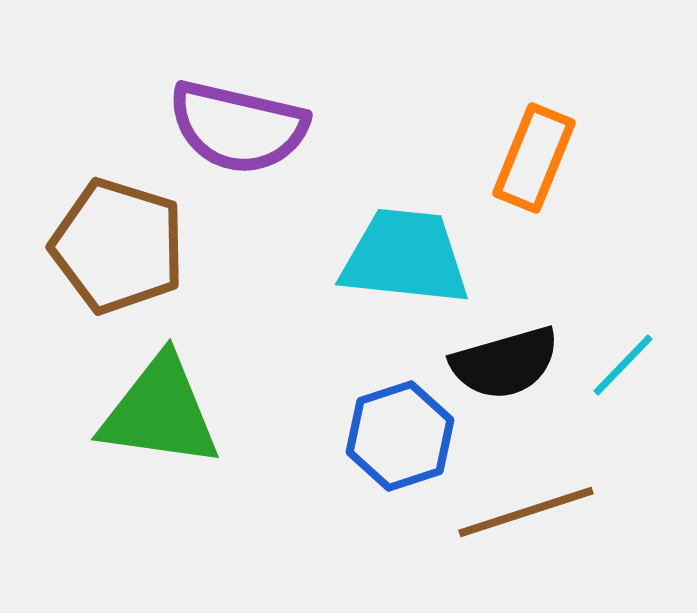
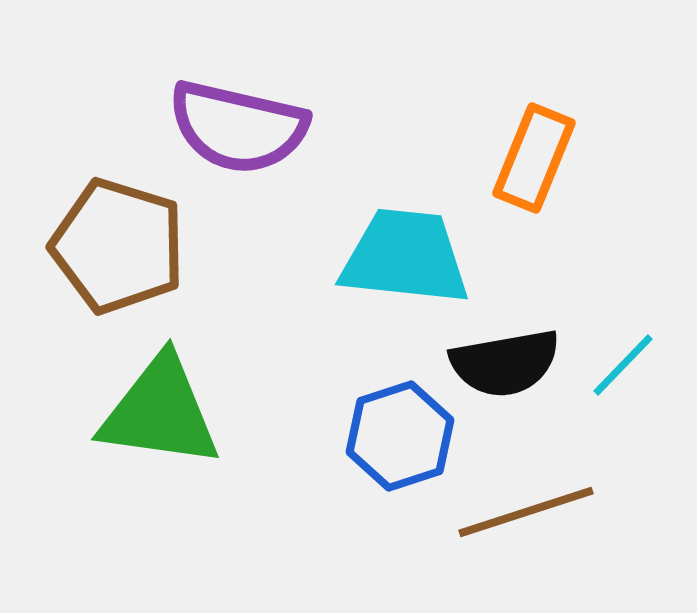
black semicircle: rotated 6 degrees clockwise
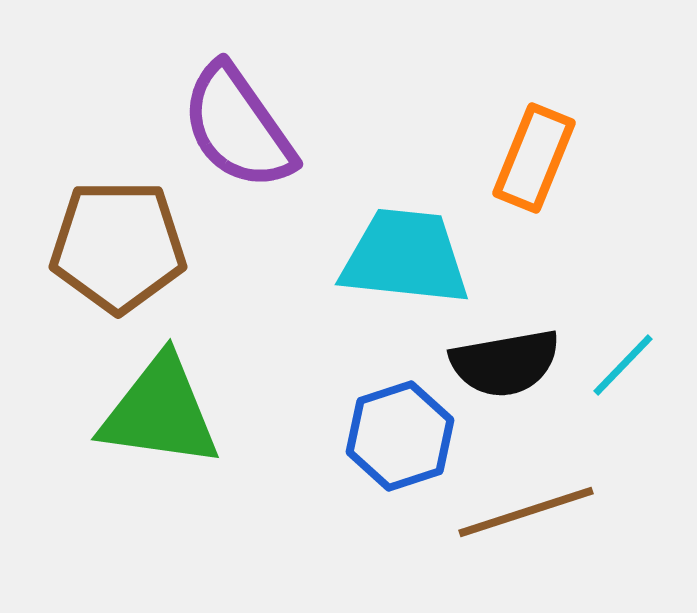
purple semicircle: rotated 42 degrees clockwise
brown pentagon: rotated 17 degrees counterclockwise
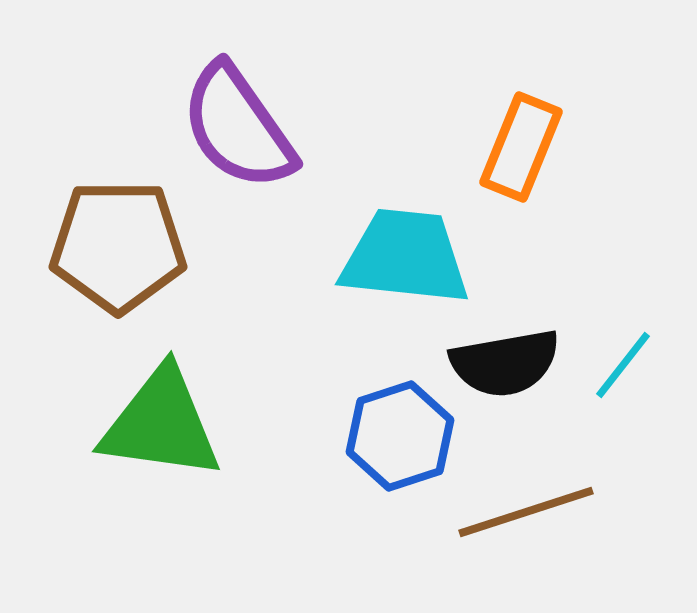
orange rectangle: moved 13 px left, 11 px up
cyan line: rotated 6 degrees counterclockwise
green triangle: moved 1 px right, 12 px down
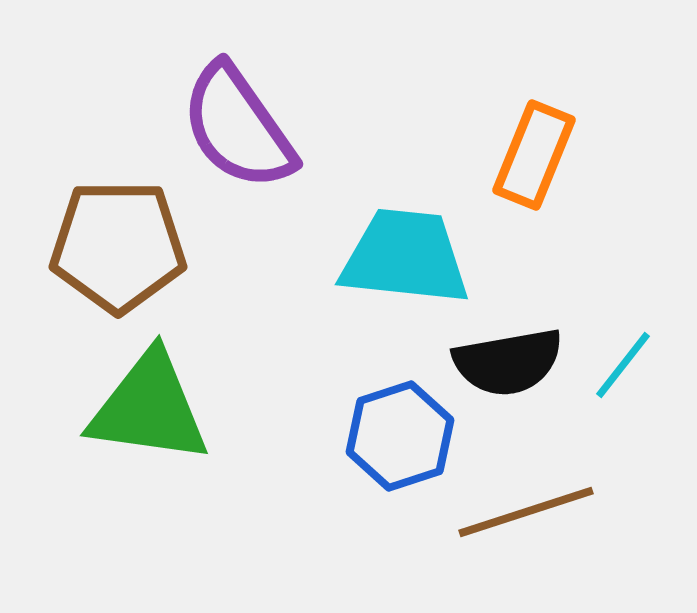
orange rectangle: moved 13 px right, 8 px down
black semicircle: moved 3 px right, 1 px up
green triangle: moved 12 px left, 16 px up
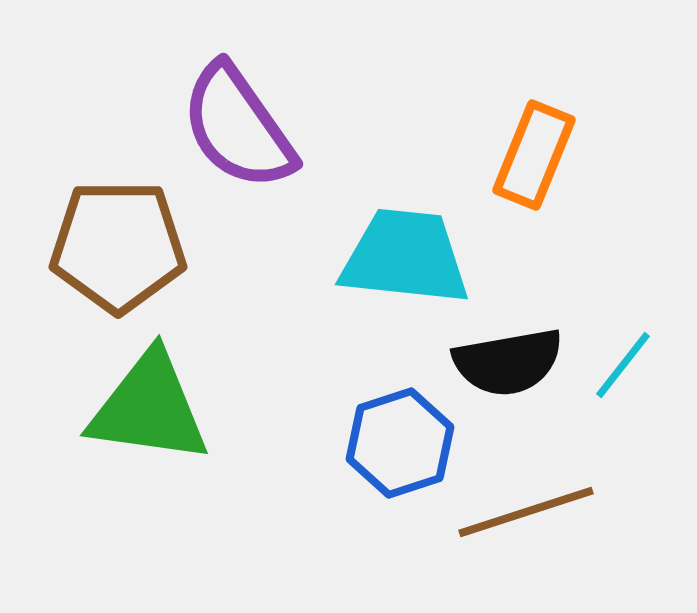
blue hexagon: moved 7 px down
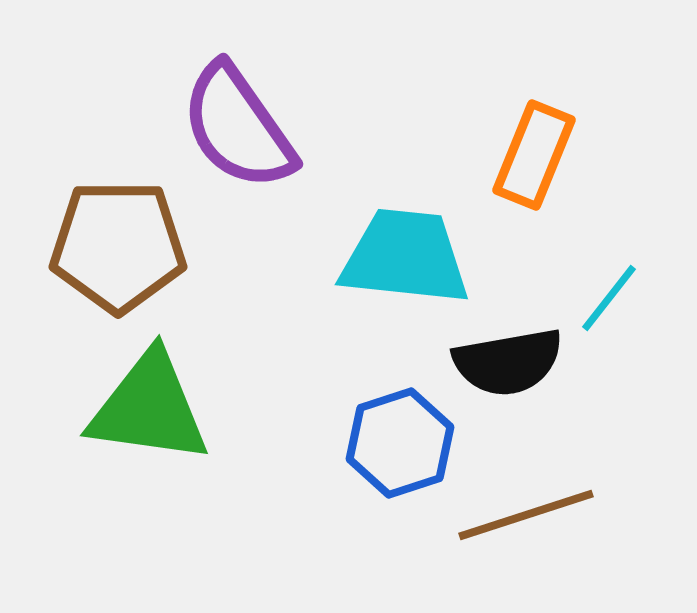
cyan line: moved 14 px left, 67 px up
brown line: moved 3 px down
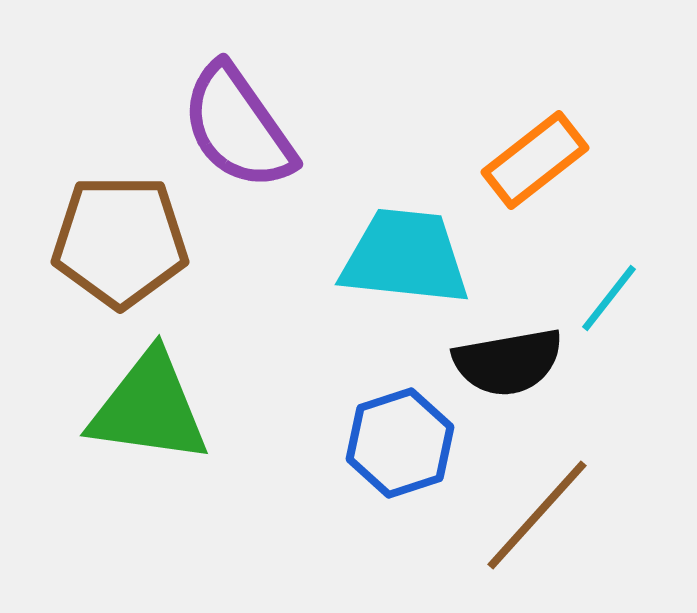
orange rectangle: moved 1 px right, 5 px down; rotated 30 degrees clockwise
brown pentagon: moved 2 px right, 5 px up
brown line: moved 11 px right; rotated 30 degrees counterclockwise
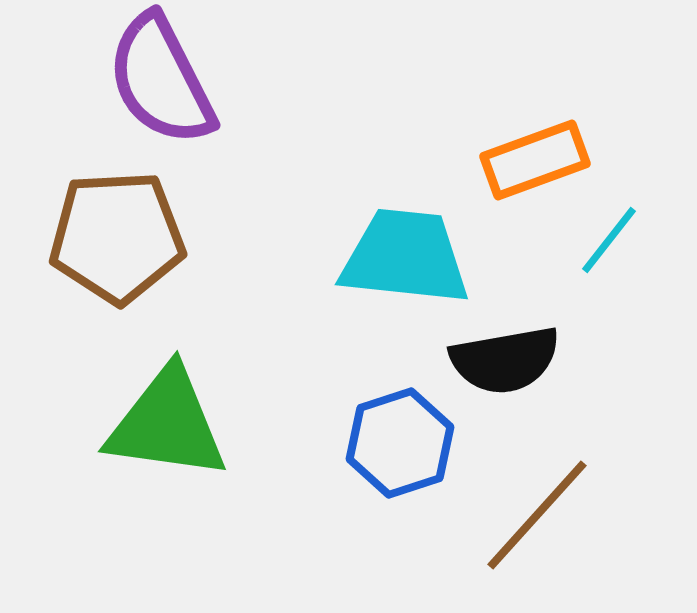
purple semicircle: moved 77 px left, 47 px up; rotated 8 degrees clockwise
orange rectangle: rotated 18 degrees clockwise
brown pentagon: moved 3 px left, 4 px up; rotated 3 degrees counterclockwise
cyan line: moved 58 px up
black semicircle: moved 3 px left, 2 px up
green triangle: moved 18 px right, 16 px down
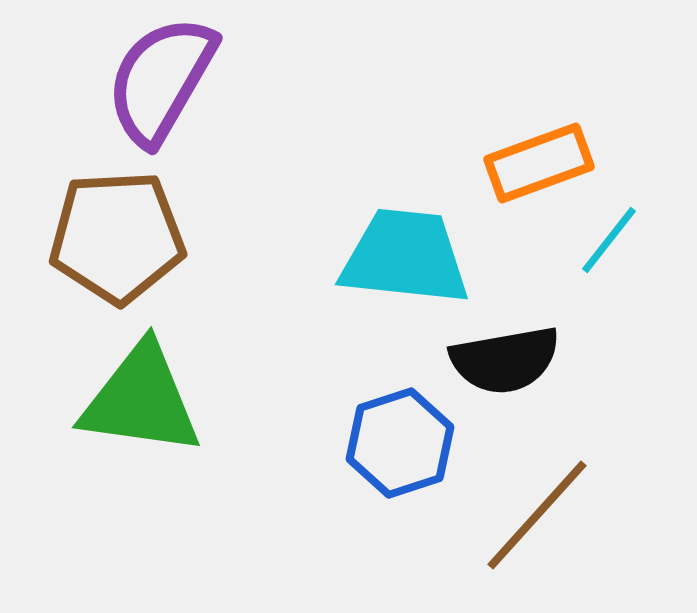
purple semicircle: rotated 57 degrees clockwise
orange rectangle: moved 4 px right, 3 px down
green triangle: moved 26 px left, 24 px up
